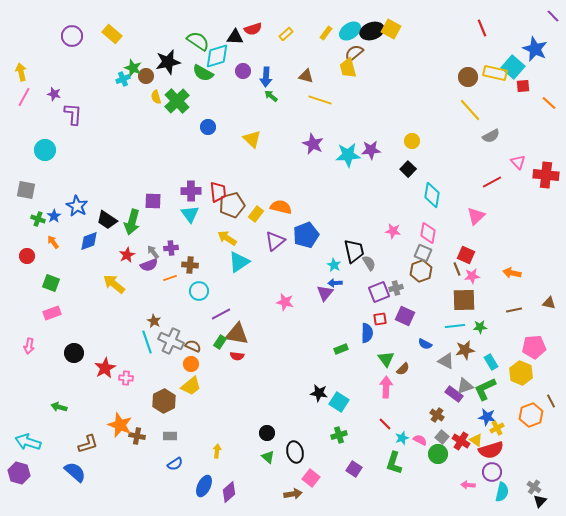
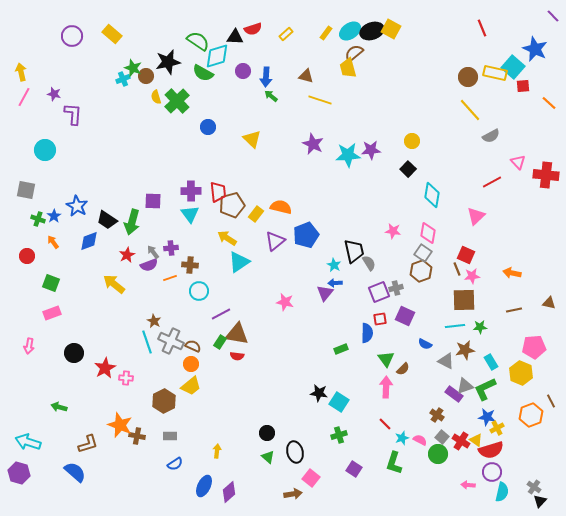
gray square at (423, 253): rotated 12 degrees clockwise
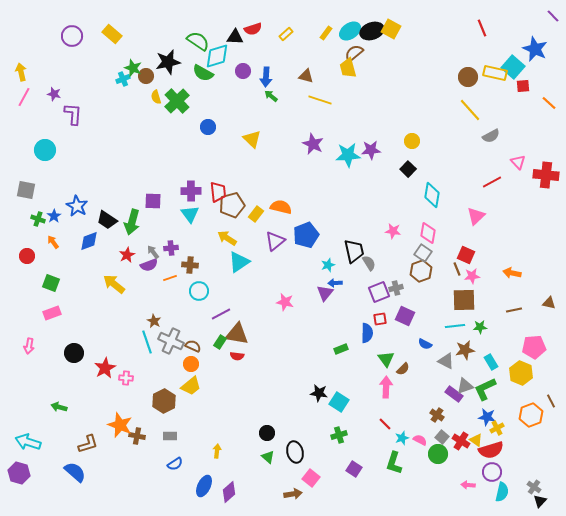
cyan star at (334, 265): moved 6 px left; rotated 24 degrees clockwise
